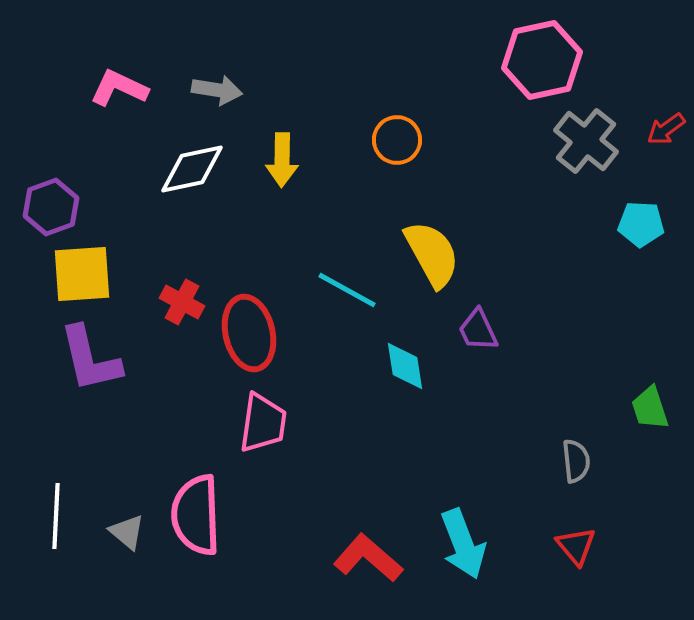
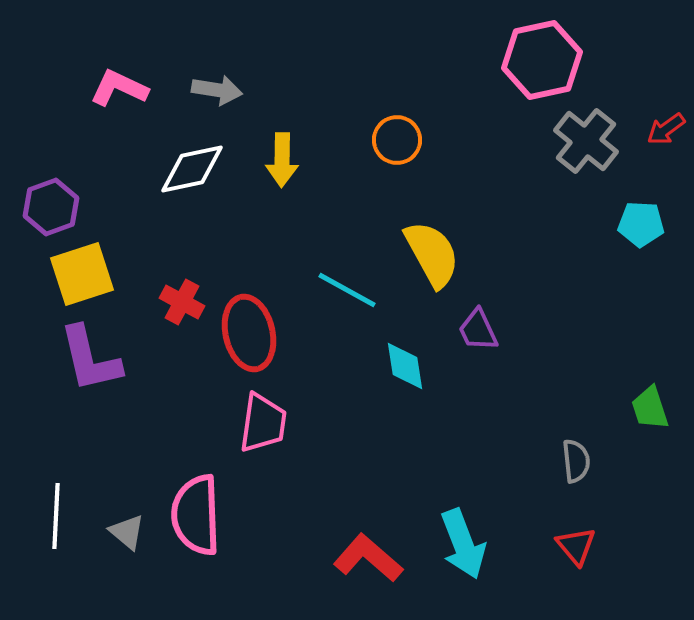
yellow square: rotated 14 degrees counterclockwise
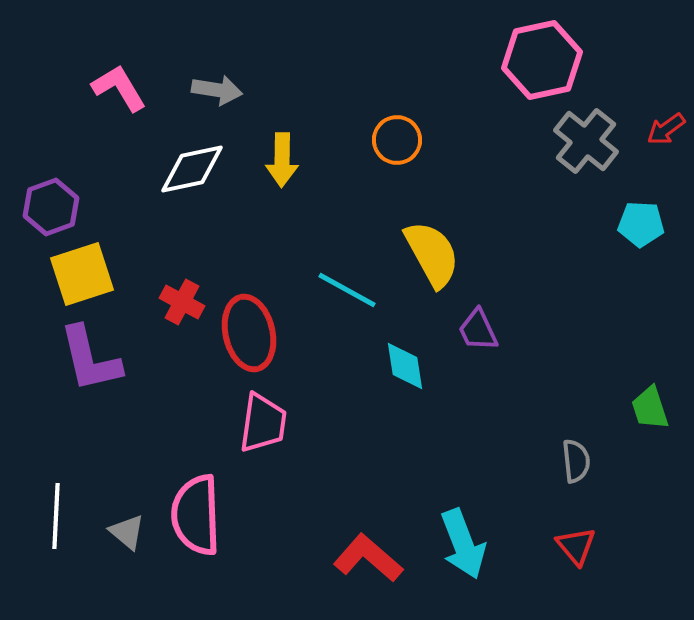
pink L-shape: rotated 34 degrees clockwise
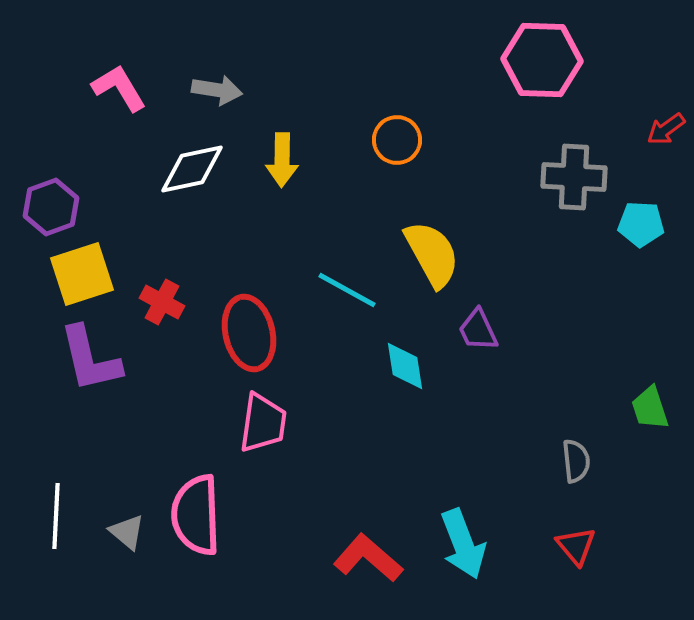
pink hexagon: rotated 14 degrees clockwise
gray cross: moved 12 px left, 36 px down; rotated 36 degrees counterclockwise
red cross: moved 20 px left
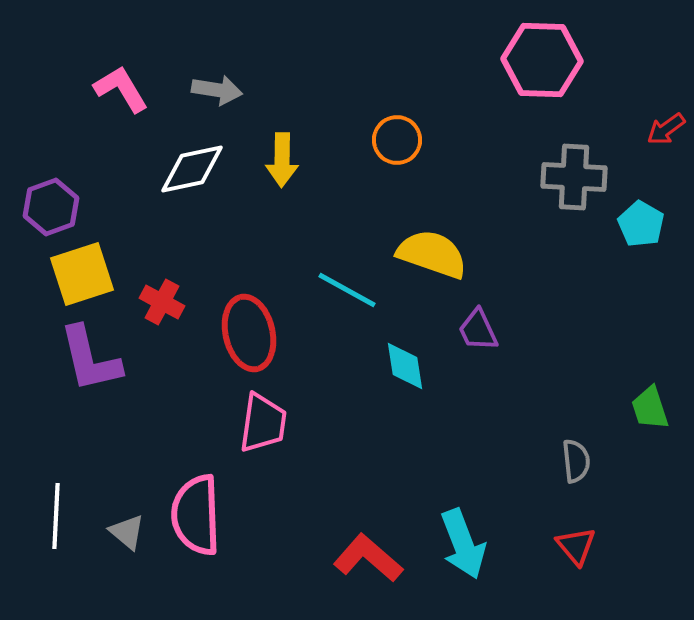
pink L-shape: moved 2 px right, 1 px down
cyan pentagon: rotated 27 degrees clockwise
yellow semicircle: rotated 42 degrees counterclockwise
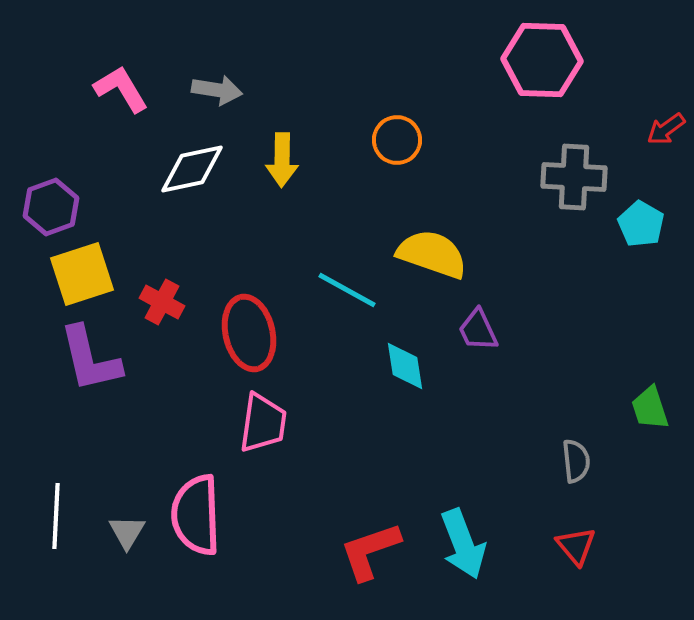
gray triangle: rotated 21 degrees clockwise
red L-shape: moved 2 px right, 7 px up; rotated 60 degrees counterclockwise
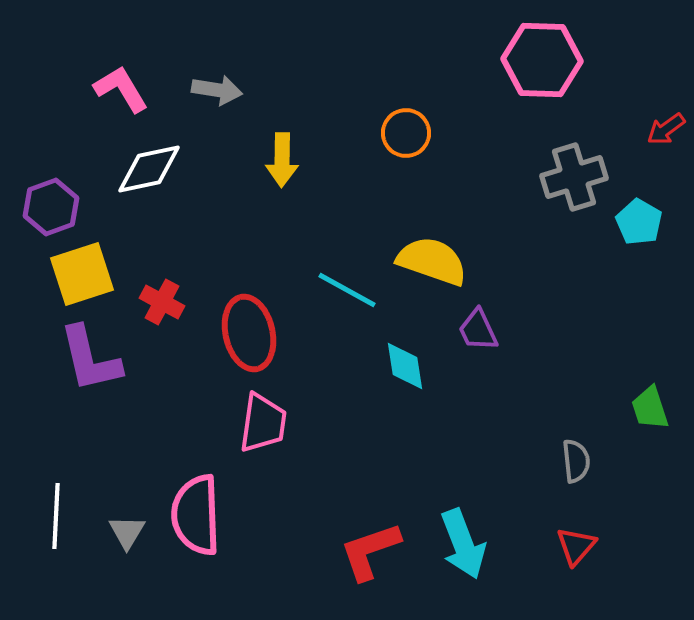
orange circle: moved 9 px right, 7 px up
white diamond: moved 43 px left
gray cross: rotated 20 degrees counterclockwise
cyan pentagon: moved 2 px left, 2 px up
yellow semicircle: moved 7 px down
red triangle: rotated 21 degrees clockwise
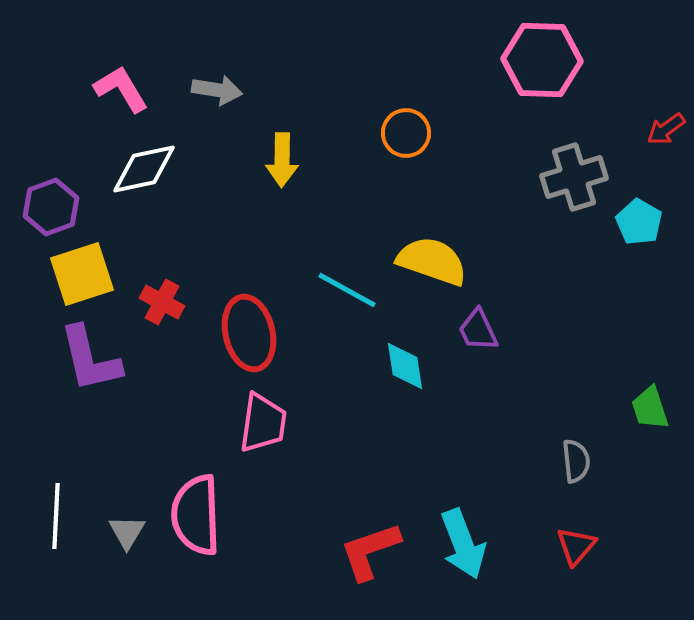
white diamond: moved 5 px left
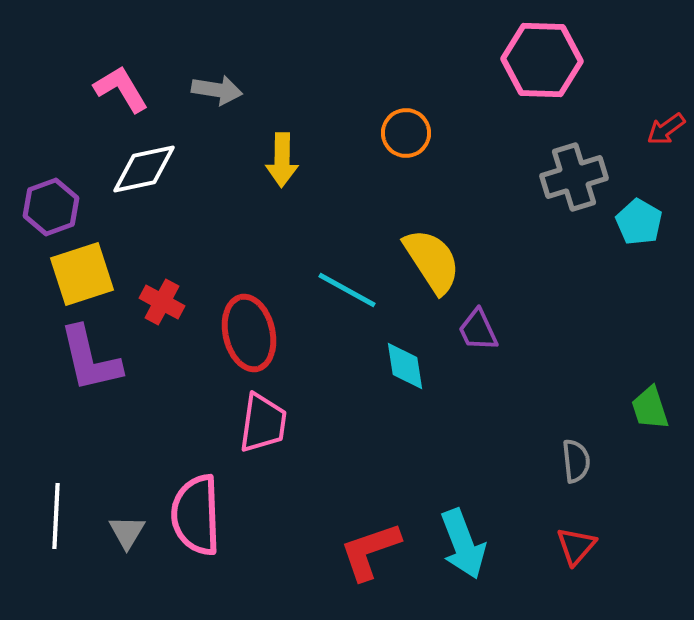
yellow semicircle: rotated 38 degrees clockwise
